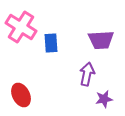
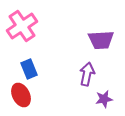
pink cross: moved 1 px right, 1 px up; rotated 24 degrees clockwise
blue rectangle: moved 22 px left, 26 px down; rotated 18 degrees counterclockwise
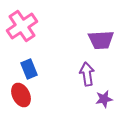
purple arrow: rotated 20 degrees counterclockwise
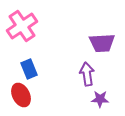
purple trapezoid: moved 1 px right, 3 px down
purple star: moved 4 px left; rotated 12 degrees clockwise
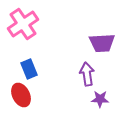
pink cross: moved 1 px right, 2 px up
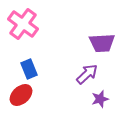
pink cross: rotated 20 degrees counterclockwise
purple arrow: rotated 55 degrees clockwise
red ellipse: rotated 75 degrees clockwise
purple star: rotated 18 degrees counterclockwise
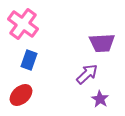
blue rectangle: moved 9 px up; rotated 42 degrees clockwise
purple star: rotated 24 degrees counterclockwise
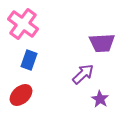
purple arrow: moved 4 px left
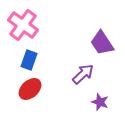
pink cross: moved 1 px down
purple trapezoid: rotated 60 degrees clockwise
red ellipse: moved 9 px right, 6 px up
purple star: moved 3 px down; rotated 12 degrees counterclockwise
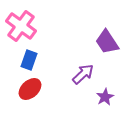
pink cross: moved 2 px left, 1 px down
purple trapezoid: moved 5 px right, 1 px up
purple star: moved 5 px right, 5 px up; rotated 24 degrees clockwise
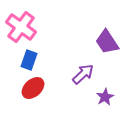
pink cross: moved 1 px down
red ellipse: moved 3 px right, 1 px up
